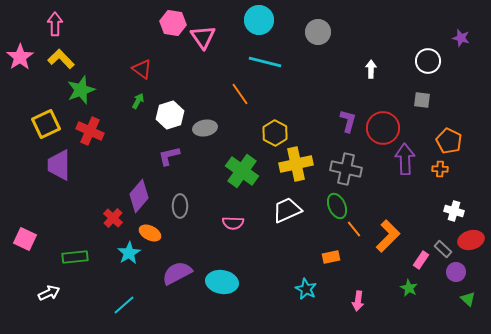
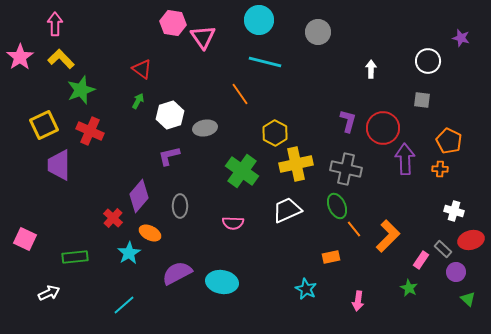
yellow square at (46, 124): moved 2 px left, 1 px down
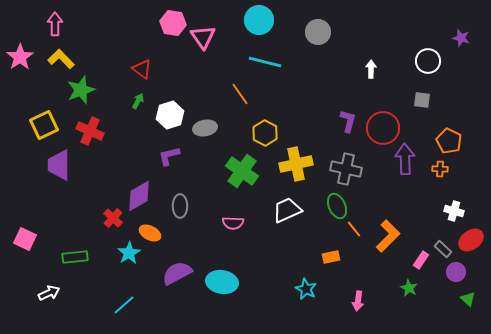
yellow hexagon at (275, 133): moved 10 px left
purple diamond at (139, 196): rotated 20 degrees clockwise
red ellipse at (471, 240): rotated 20 degrees counterclockwise
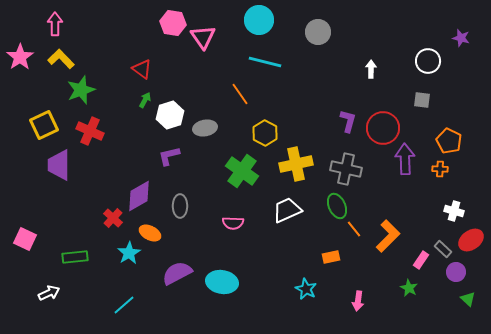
green arrow at (138, 101): moved 7 px right, 1 px up
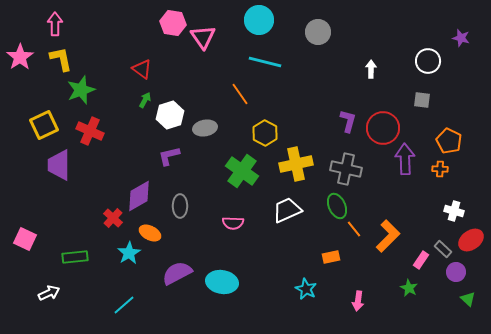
yellow L-shape at (61, 59): rotated 32 degrees clockwise
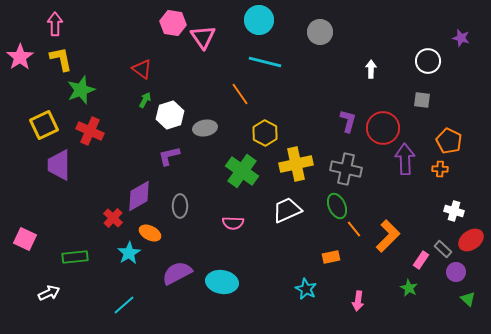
gray circle at (318, 32): moved 2 px right
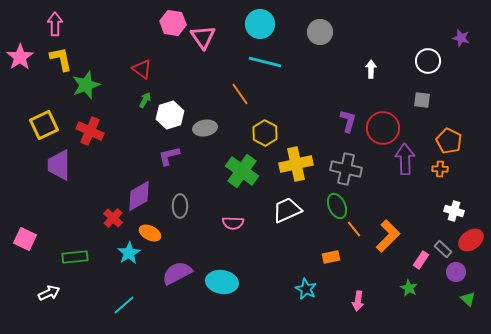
cyan circle at (259, 20): moved 1 px right, 4 px down
green star at (81, 90): moved 5 px right, 5 px up
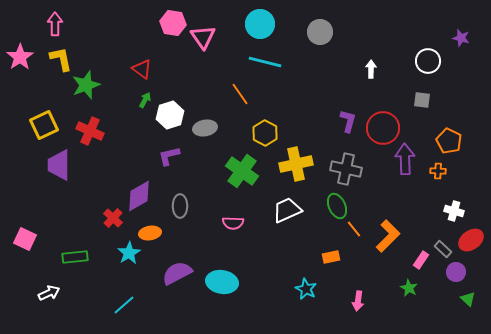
orange cross at (440, 169): moved 2 px left, 2 px down
orange ellipse at (150, 233): rotated 35 degrees counterclockwise
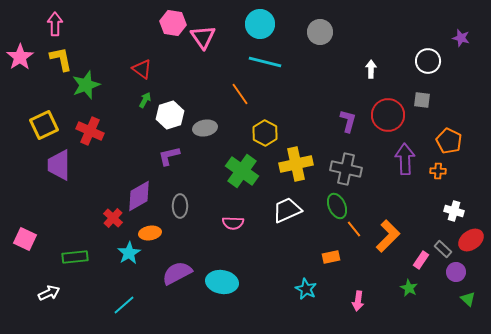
red circle at (383, 128): moved 5 px right, 13 px up
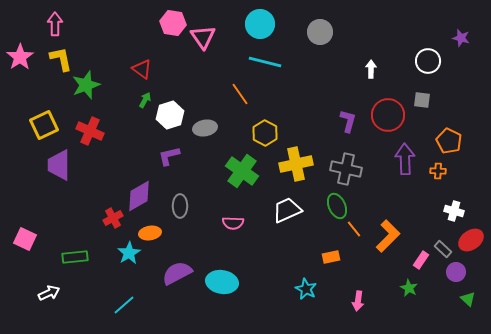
red cross at (113, 218): rotated 18 degrees clockwise
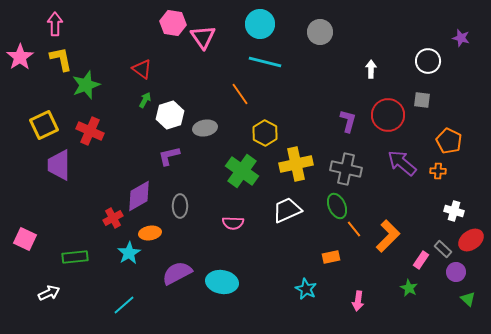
purple arrow at (405, 159): moved 3 px left, 4 px down; rotated 48 degrees counterclockwise
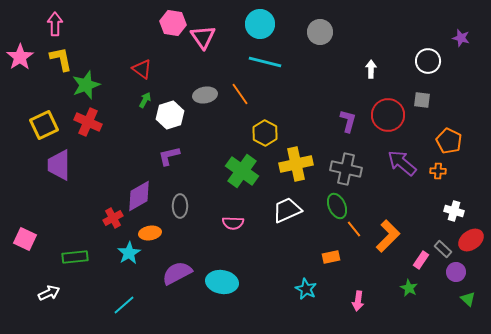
gray ellipse at (205, 128): moved 33 px up
red cross at (90, 131): moved 2 px left, 9 px up
